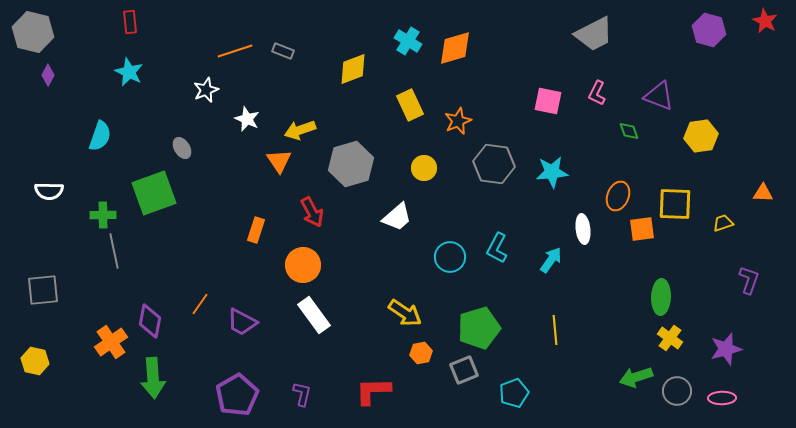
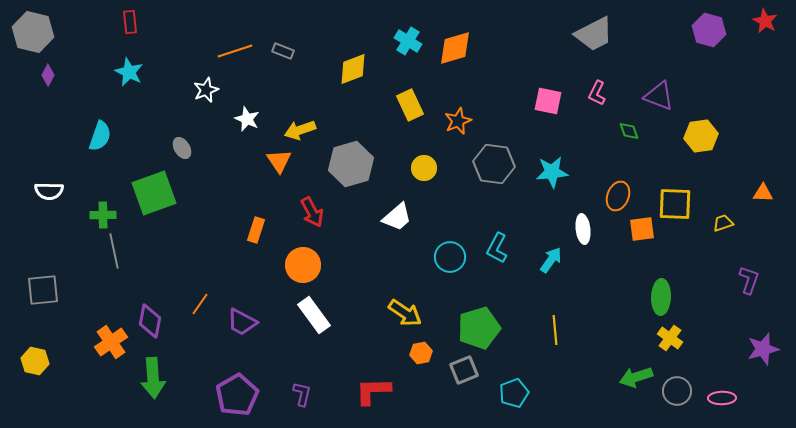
purple star at (726, 349): moved 37 px right
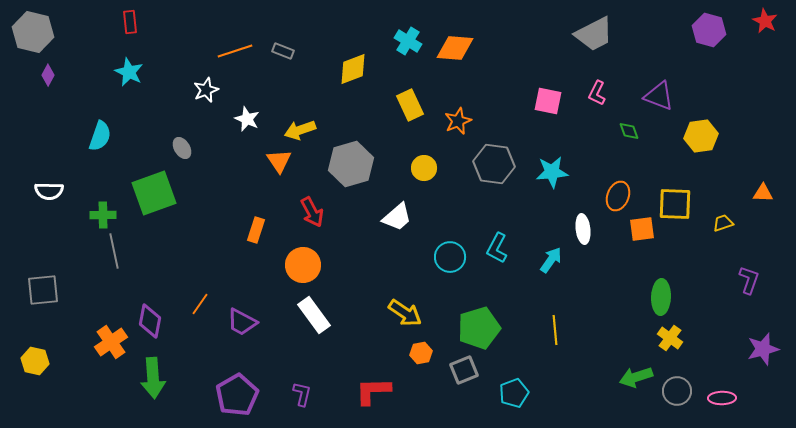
orange diamond at (455, 48): rotated 21 degrees clockwise
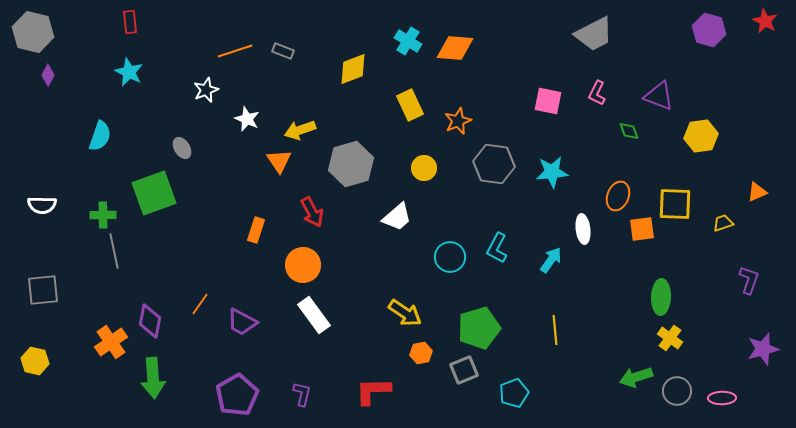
white semicircle at (49, 191): moved 7 px left, 14 px down
orange triangle at (763, 193): moved 6 px left, 1 px up; rotated 25 degrees counterclockwise
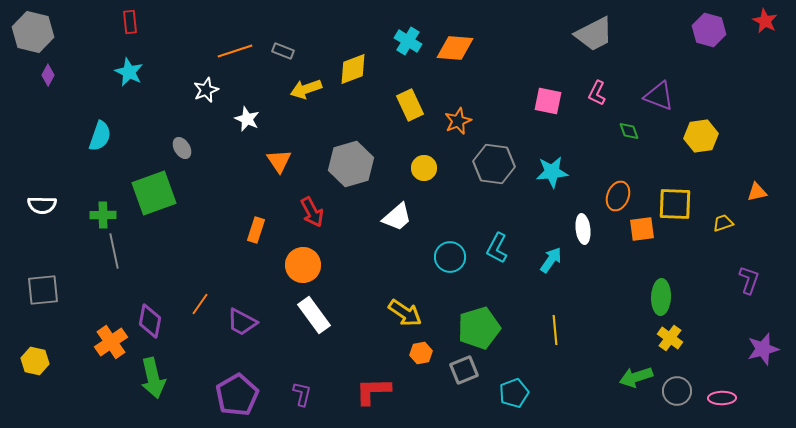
yellow arrow at (300, 130): moved 6 px right, 41 px up
orange triangle at (757, 192): rotated 10 degrees clockwise
green arrow at (153, 378): rotated 9 degrees counterclockwise
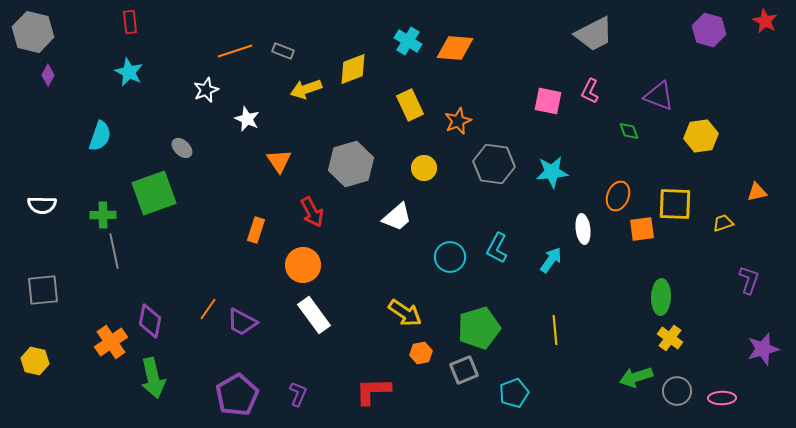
pink L-shape at (597, 93): moved 7 px left, 2 px up
gray ellipse at (182, 148): rotated 15 degrees counterclockwise
orange line at (200, 304): moved 8 px right, 5 px down
purple L-shape at (302, 394): moved 4 px left; rotated 10 degrees clockwise
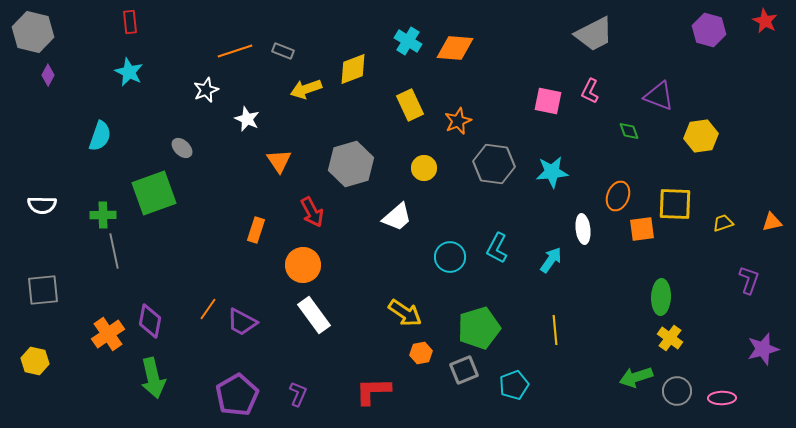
orange triangle at (757, 192): moved 15 px right, 30 px down
orange cross at (111, 342): moved 3 px left, 8 px up
cyan pentagon at (514, 393): moved 8 px up
